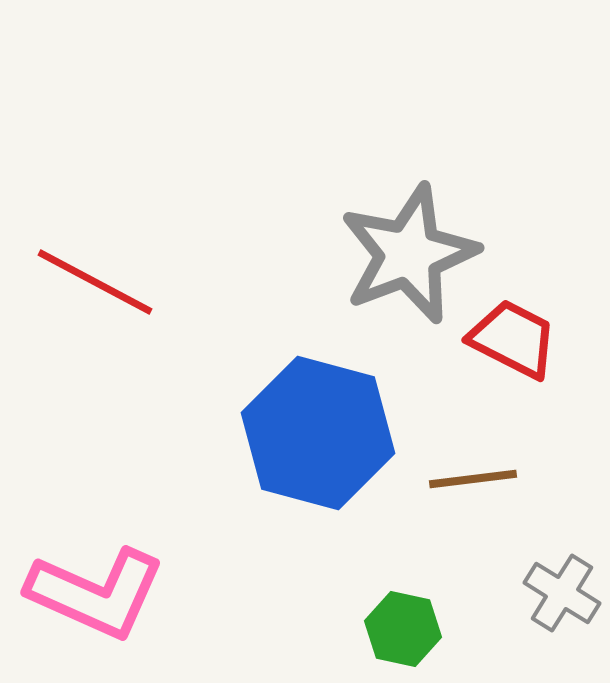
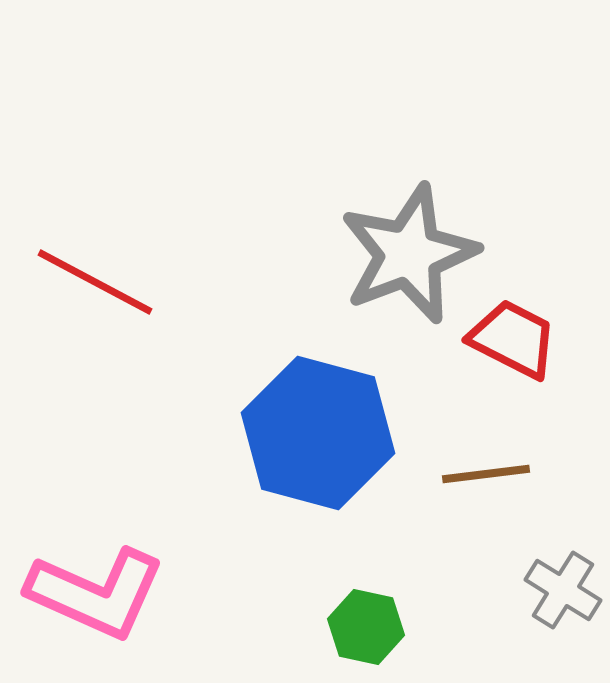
brown line: moved 13 px right, 5 px up
gray cross: moved 1 px right, 3 px up
green hexagon: moved 37 px left, 2 px up
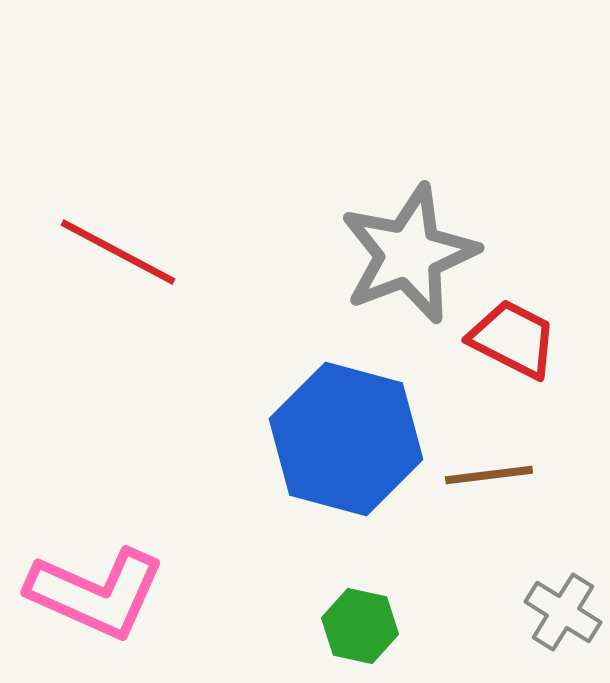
red line: moved 23 px right, 30 px up
blue hexagon: moved 28 px right, 6 px down
brown line: moved 3 px right, 1 px down
gray cross: moved 22 px down
green hexagon: moved 6 px left, 1 px up
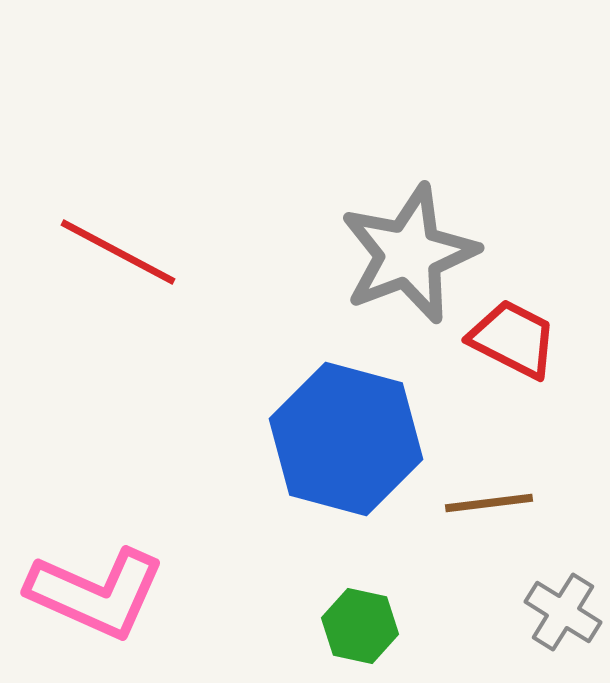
brown line: moved 28 px down
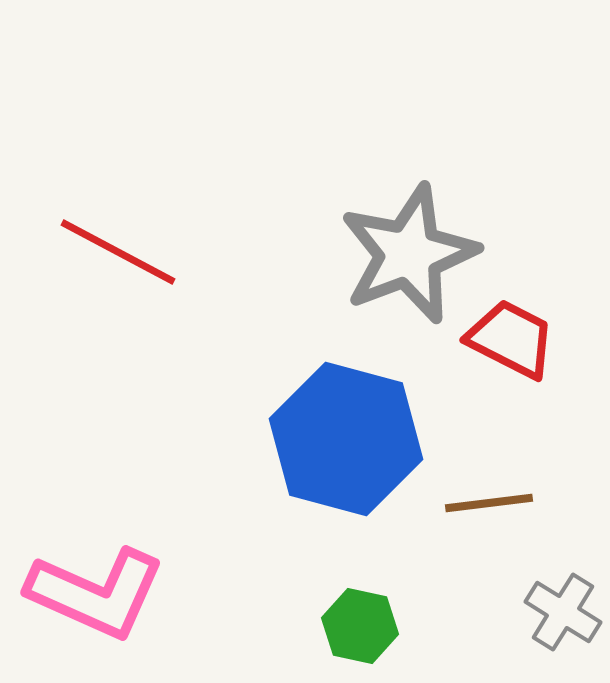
red trapezoid: moved 2 px left
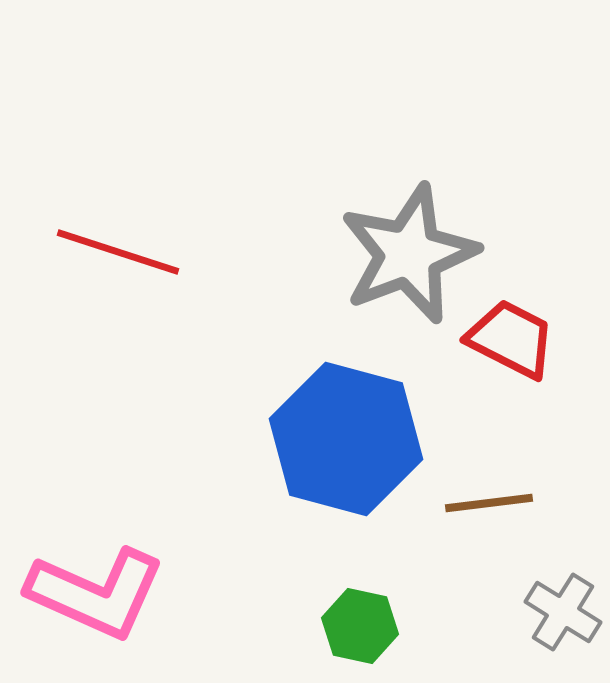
red line: rotated 10 degrees counterclockwise
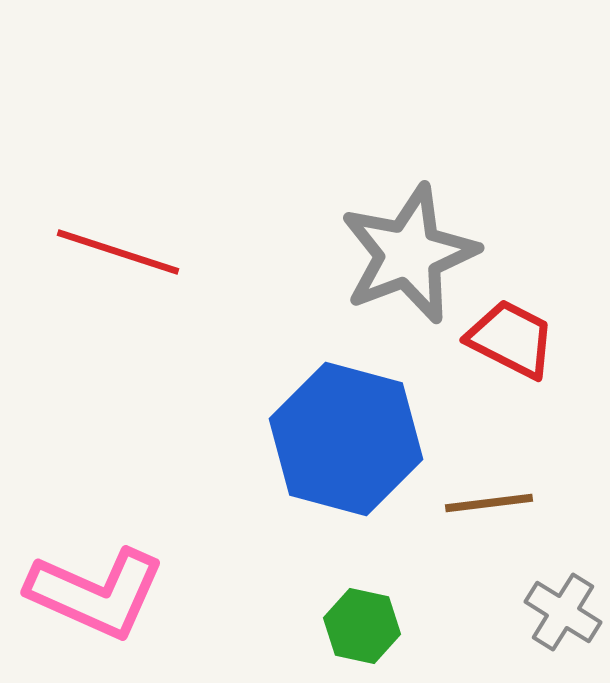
green hexagon: moved 2 px right
